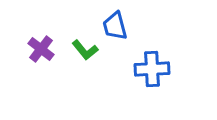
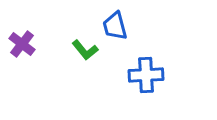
purple cross: moved 19 px left, 5 px up
blue cross: moved 6 px left, 6 px down
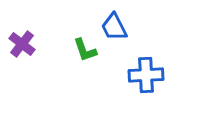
blue trapezoid: moved 1 px left, 1 px down; rotated 12 degrees counterclockwise
green L-shape: rotated 20 degrees clockwise
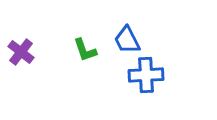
blue trapezoid: moved 13 px right, 13 px down
purple cross: moved 1 px left, 8 px down
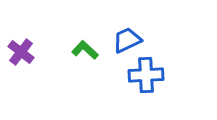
blue trapezoid: rotated 92 degrees clockwise
green L-shape: rotated 152 degrees clockwise
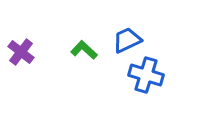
green L-shape: moved 1 px left
blue cross: rotated 20 degrees clockwise
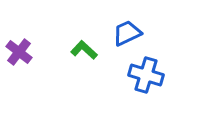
blue trapezoid: moved 7 px up
purple cross: moved 2 px left
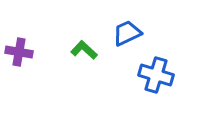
purple cross: rotated 28 degrees counterclockwise
blue cross: moved 10 px right
